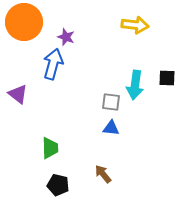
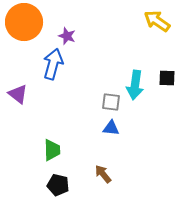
yellow arrow: moved 22 px right, 4 px up; rotated 152 degrees counterclockwise
purple star: moved 1 px right, 1 px up
green trapezoid: moved 2 px right, 2 px down
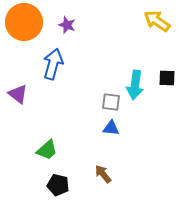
purple star: moved 11 px up
green trapezoid: moved 5 px left; rotated 50 degrees clockwise
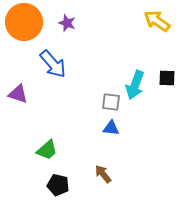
purple star: moved 2 px up
blue arrow: rotated 124 degrees clockwise
cyan arrow: rotated 12 degrees clockwise
purple triangle: rotated 20 degrees counterclockwise
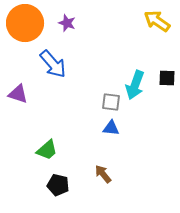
orange circle: moved 1 px right, 1 px down
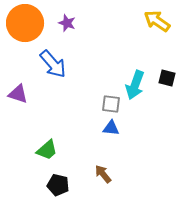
black square: rotated 12 degrees clockwise
gray square: moved 2 px down
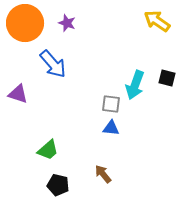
green trapezoid: moved 1 px right
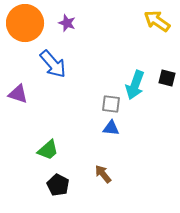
black pentagon: rotated 15 degrees clockwise
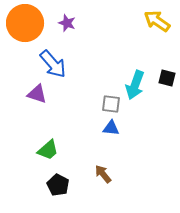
purple triangle: moved 19 px right
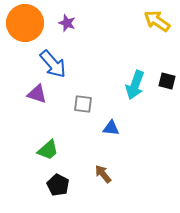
black square: moved 3 px down
gray square: moved 28 px left
